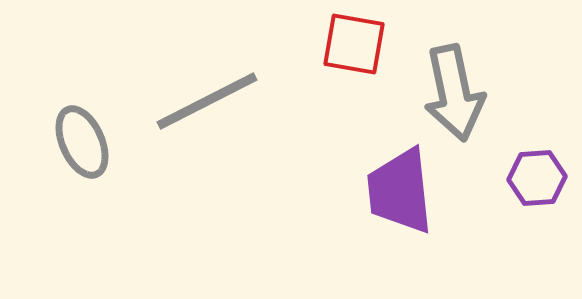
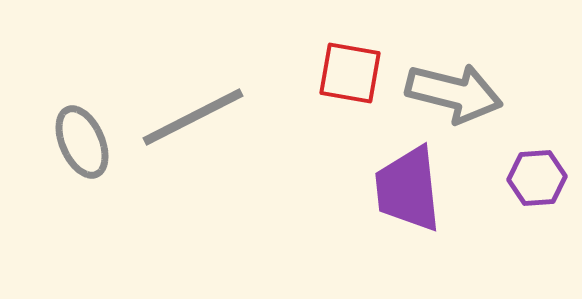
red square: moved 4 px left, 29 px down
gray arrow: rotated 64 degrees counterclockwise
gray line: moved 14 px left, 16 px down
purple trapezoid: moved 8 px right, 2 px up
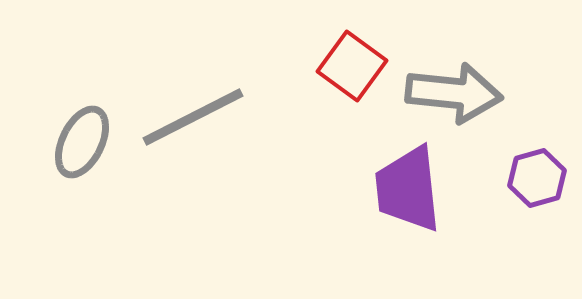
red square: moved 2 px right, 7 px up; rotated 26 degrees clockwise
gray arrow: rotated 8 degrees counterclockwise
gray ellipse: rotated 50 degrees clockwise
purple hexagon: rotated 12 degrees counterclockwise
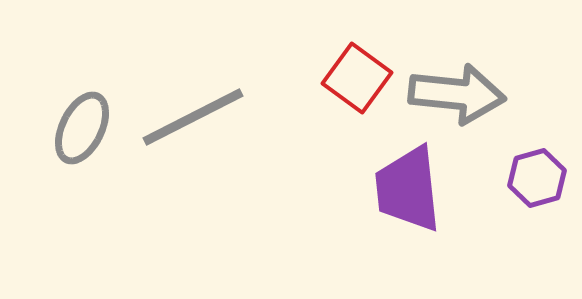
red square: moved 5 px right, 12 px down
gray arrow: moved 3 px right, 1 px down
gray ellipse: moved 14 px up
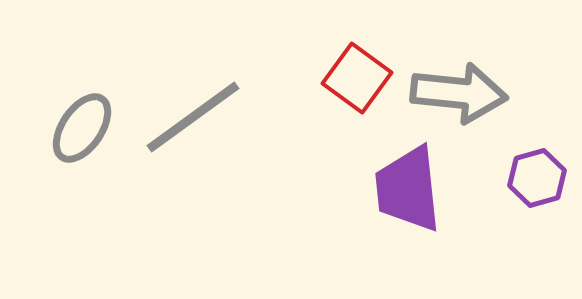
gray arrow: moved 2 px right, 1 px up
gray line: rotated 9 degrees counterclockwise
gray ellipse: rotated 8 degrees clockwise
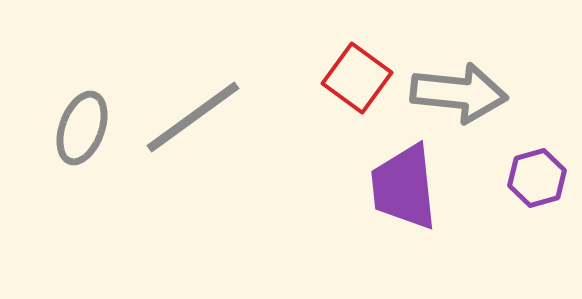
gray ellipse: rotated 14 degrees counterclockwise
purple trapezoid: moved 4 px left, 2 px up
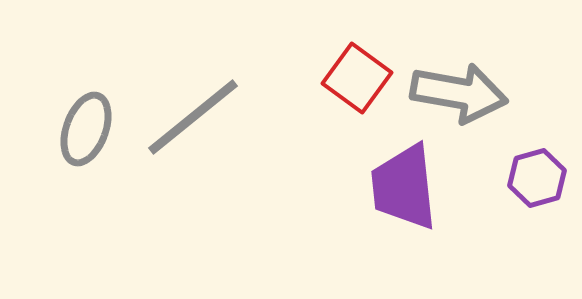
gray arrow: rotated 4 degrees clockwise
gray line: rotated 3 degrees counterclockwise
gray ellipse: moved 4 px right, 1 px down
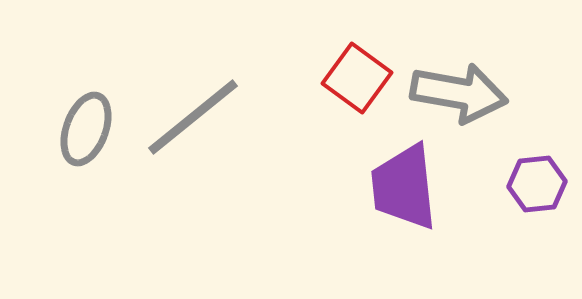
purple hexagon: moved 6 px down; rotated 10 degrees clockwise
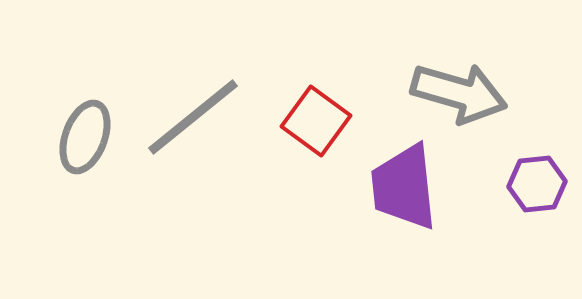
red square: moved 41 px left, 43 px down
gray arrow: rotated 6 degrees clockwise
gray ellipse: moved 1 px left, 8 px down
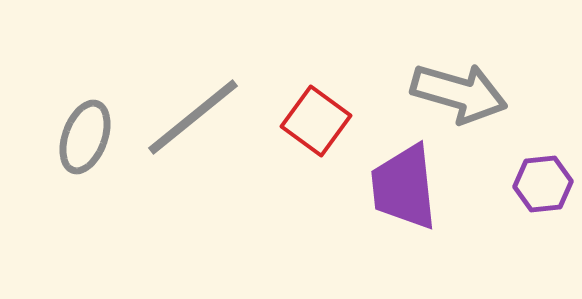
purple hexagon: moved 6 px right
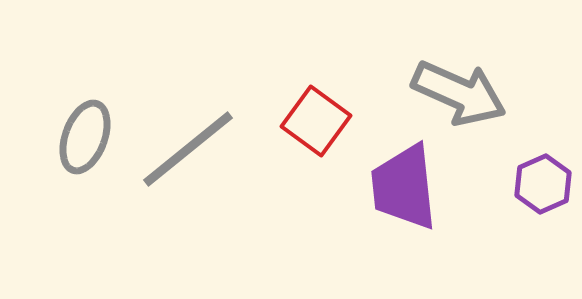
gray arrow: rotated 8 degrees clockwise
gray line: moved 5 px left, 32 px down
purple hexagon: rotated 18 degrees counterclockwise
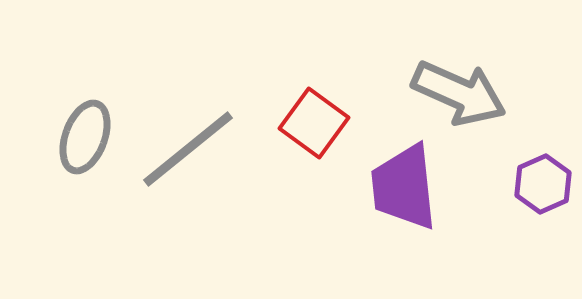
red square: moved 2 px left, 2 px down
